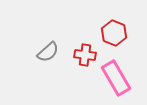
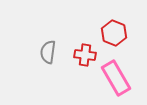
gray semicircle: rotated 140 degrees clockwise
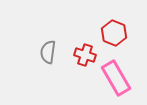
red cross: rotated 10 degrees clockwise
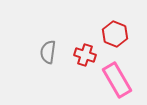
red hexagon: moved 1 px right, 1 px down
pink rectangle: moved 1 px right, 2 px down
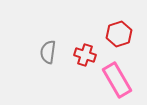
red hexagon: moved 4 px right; rotated 20 degrees clockwise
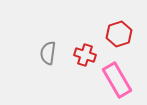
gray semicircle: moved 1 px down
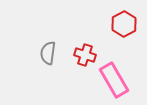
red hexagon: moved 5 px right, 10 px up; rotated 10 degrees counterclockwise
pink rectangle: moved 3 px left
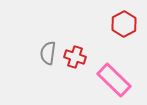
red cross: moved 10 px left, 2 px down
pink rectangle: rotated 16 degrees counterclockwise
